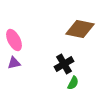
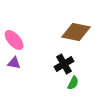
brown diamond: moved 4 px left, 3 px down
pink ellipse: rotated 15 degrees counterclockwise
purple triangle: rotated 24 degrees clockwise
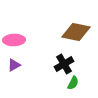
pink ellipse: rotated 50 degrees counterclockwise
purple triangle: moved 2 px down; rotated 40 degrees counterclockwise
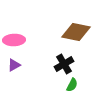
green semicircle: moved 1 px left, 2 px down
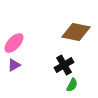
pink ellipse: moved 3 px down; rotated 45 degrees counterclockwise
black cross: moved 1 px down
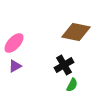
purple triangle: moved 1 px right, 1 px down
